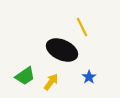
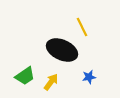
blue star: rotated 24 degrees clockwise
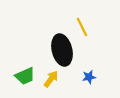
black ellipse: rotated 52 degrees clockwise
green trapezoid: rotated 10 degrees clockwise
yellow arrow: moved 3 px up
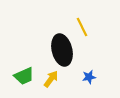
green trapezoid: moved 1 px left
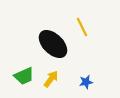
black ellipse: moved 9 px left, 6 px up; rotated 32 degrees counterclockwise
blue star: moved 3 px left, 5 px down
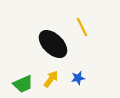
green trapezoid: moved 1 px left, 8 px down
blue star: moved 8 px left, 4 px up
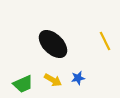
yellow line: moved 23 px right, 14 px down
yellow arrow: moved 2 px right, 1 px down; rotated 84 degrees clockwise
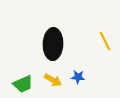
black ellipse: rotated 48 degrees clockwise
blue star: moved 1 px up; rotated 16 degrees clockwise
